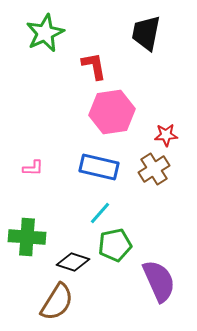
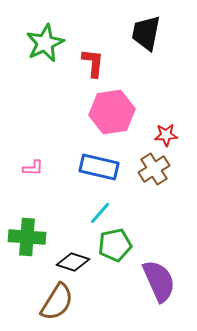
green star: moved 10 px down
red L-shape: moved 1 px left, 3 px up; rotated 16 degrees clockwise
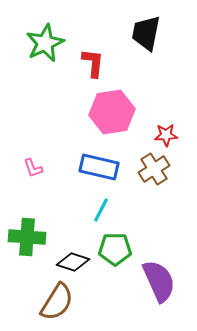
pink L-shape: rotated 70 degrees clockwise
cyan line: moved 1 px right, 3 px up; rotated 15 degrees counterclockwise
green pentagon: moved 4 px down; rotated 12 degrees clockwise
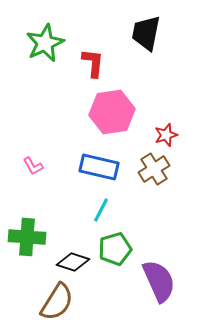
red star: rotated 15 degrees counterclockwise
pink L-shape: moved 2 px up; rotated 10 degrees counterclockwise
green pentagon: rotated 16 degrees counterclockwise
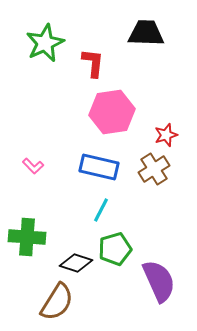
black trapezoid: rotated 81 degrees clockwise
pink L-shape: rotated 15 degrees counterclockwise
black diamond: moved 3 px right, 1 px down
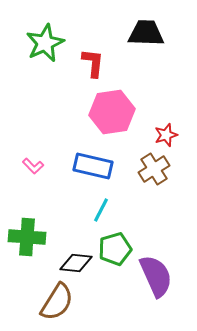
blue rectangle: moved 6 px left, 1 px up
black diamond: rotated 12 degrees counterclockwise
purple semicircle: moved 3 px left, 5 px up
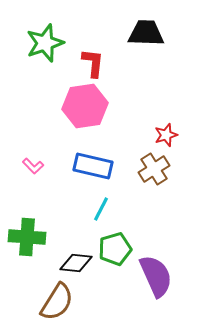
green star: rotated 6 degrees clockwise
pink hexagon: moved 27 px left, 6 px up
cyan line: moved 1 px up
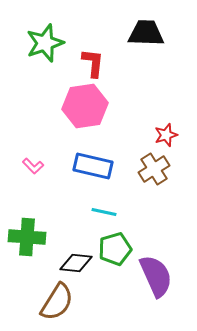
cyan line: moved 3 px right, 3 px down; rotated 75 degrees clockwise
